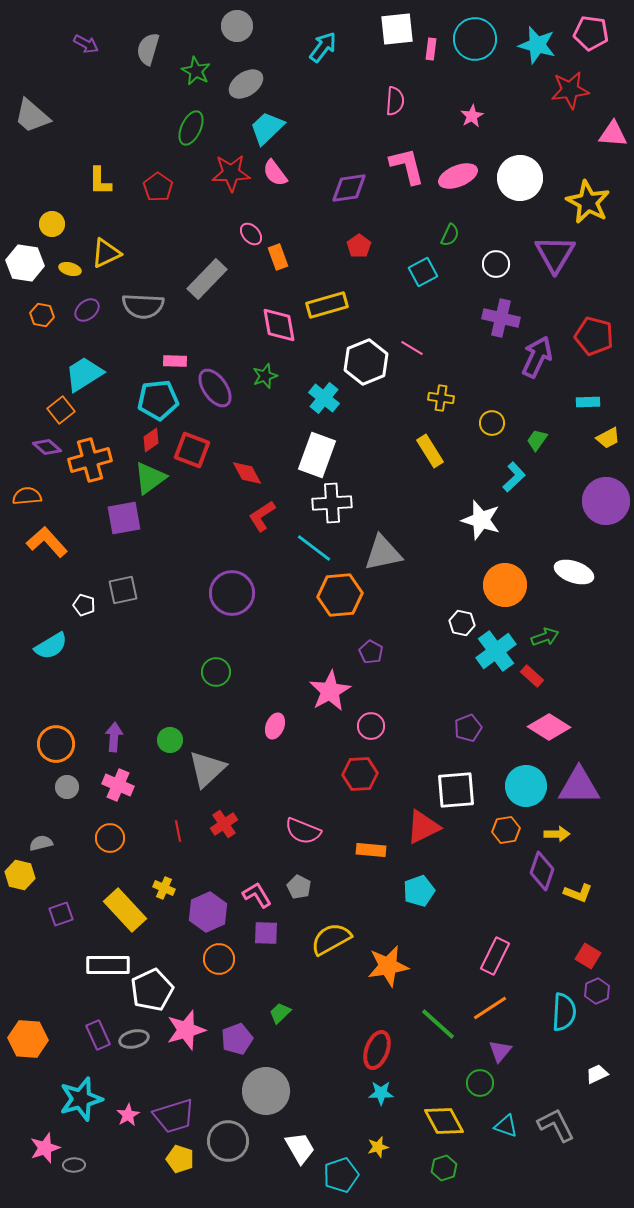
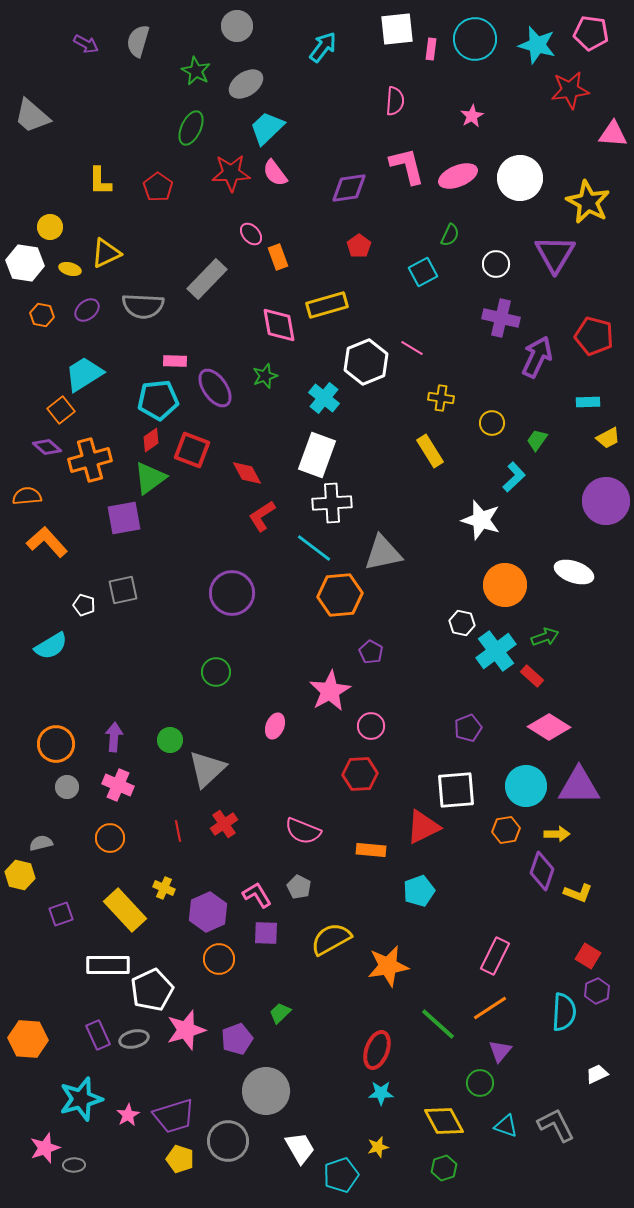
gray semicircle at (148, 49): moved 10 px left, 8 px up
yellow circle at (52, 224): moved 2 px left, 3 px down
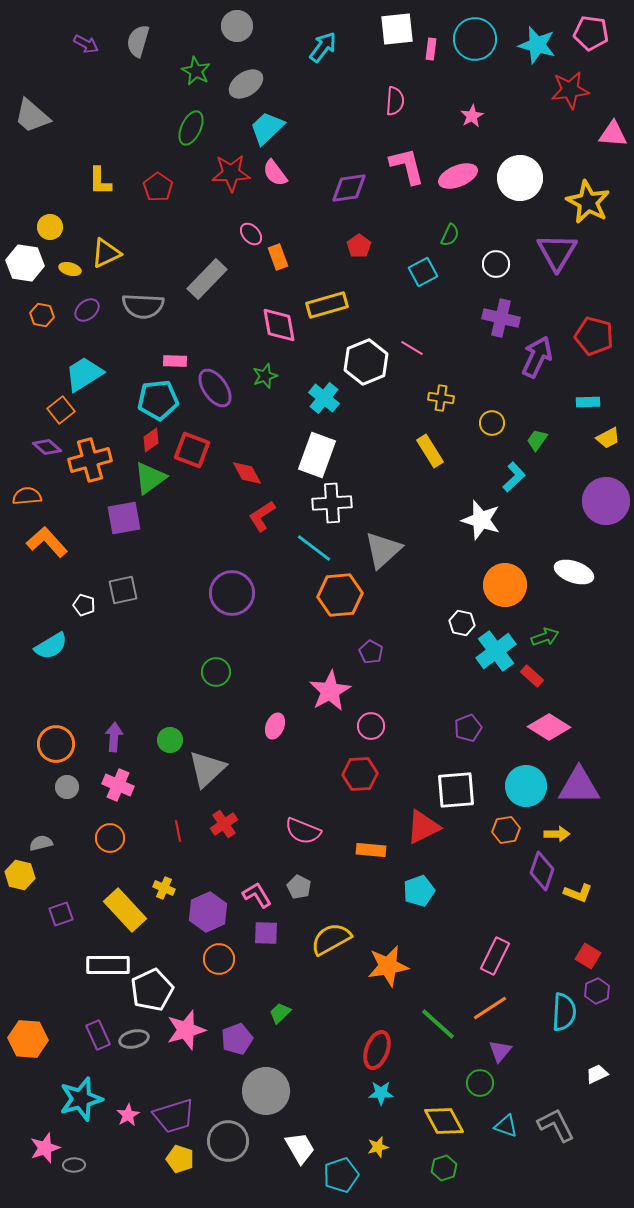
purple triangle at (555, 254): moved 2 px right, 2 px up
gray triangle at (383, 553): moved 3 px up; rotated 30 degrees counterclockwise
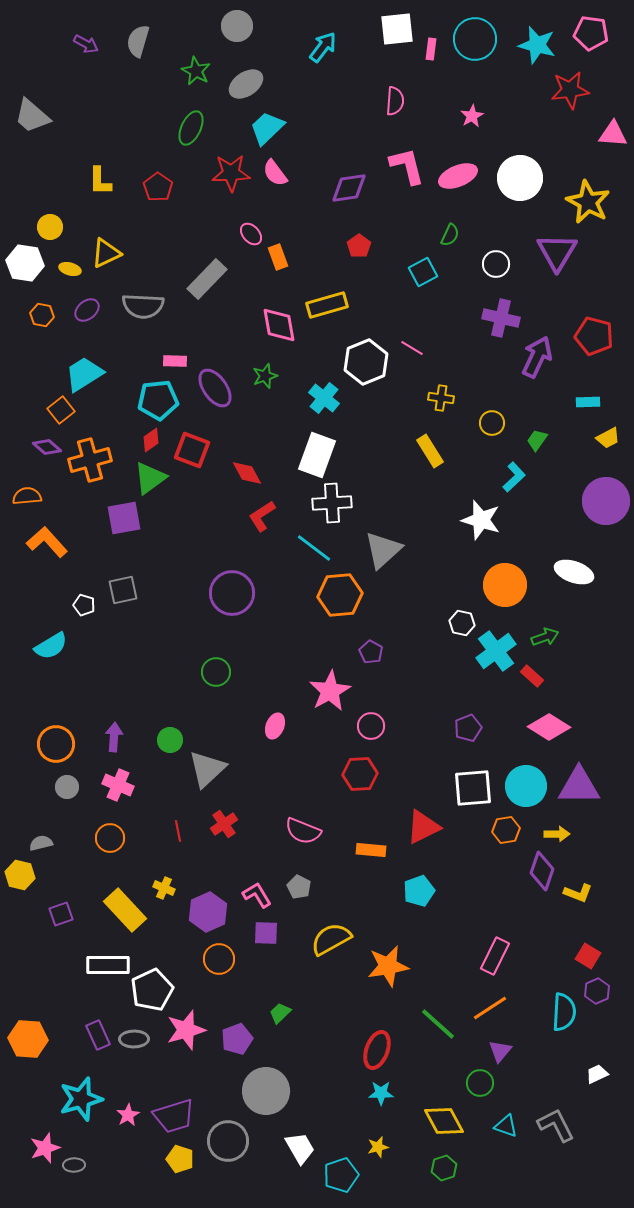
white square at (456, 790): moved 17 px right, 2 px up
gray ellipse at (134, 1039): rotated 12 degrees clockwise
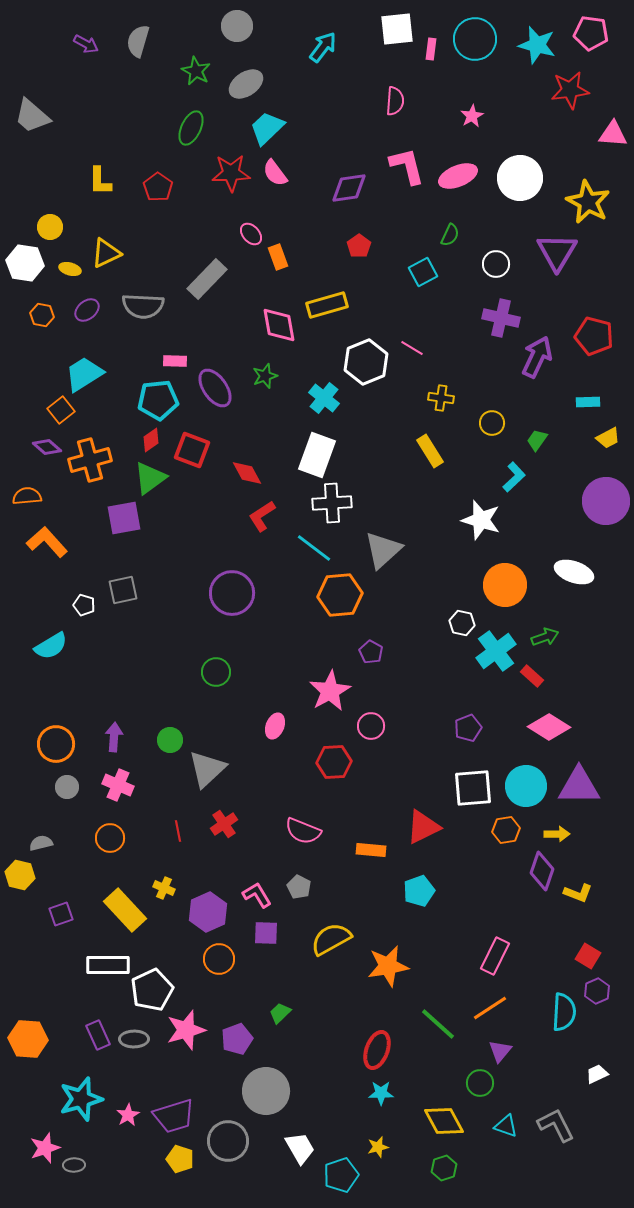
red hexagon at (360, 774): moved 26 px left, 12 px up
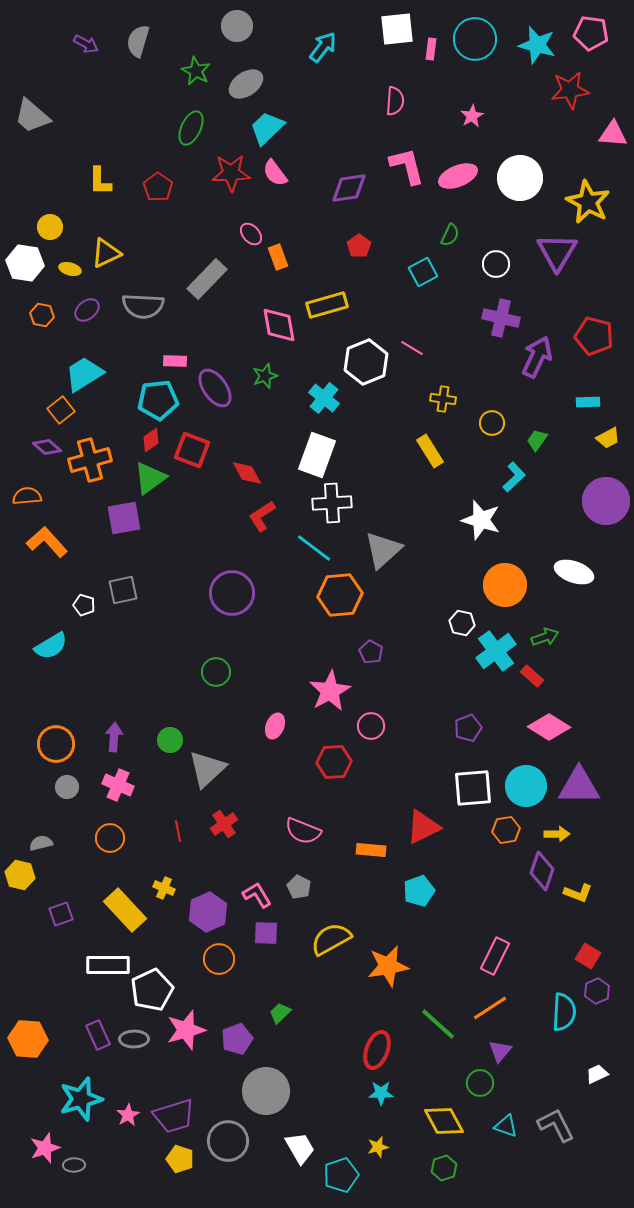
yellow cross at (441, 398): moved 2 px right, 1 px down
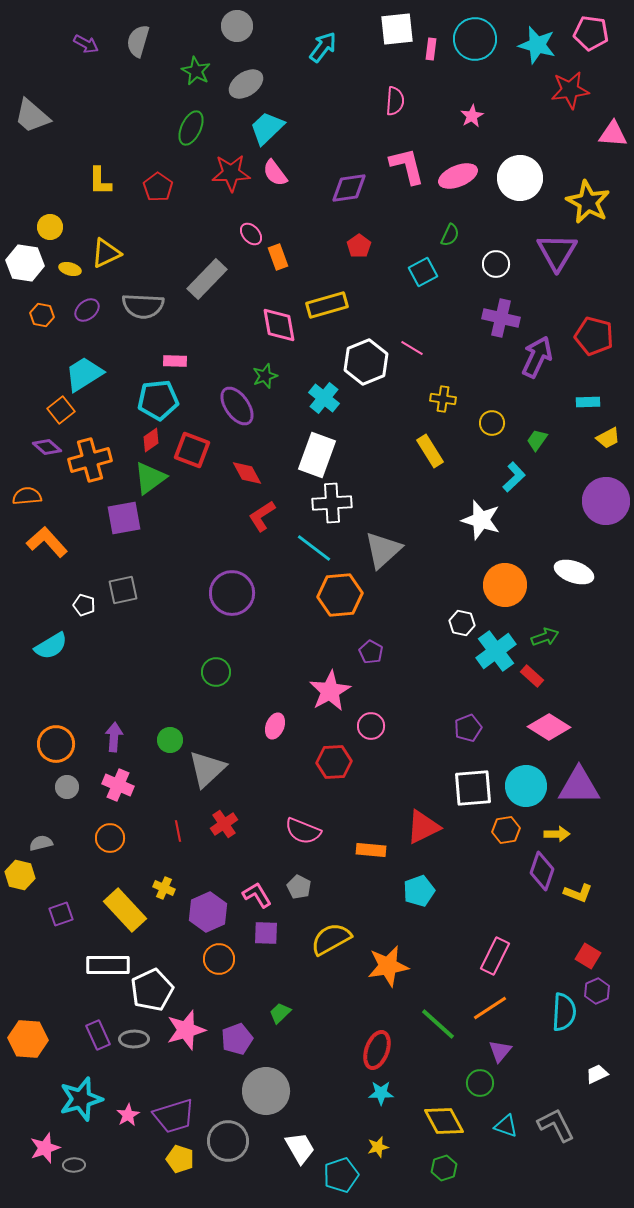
purple ellipse at (215, 388): moved 22 px right, 18 px down
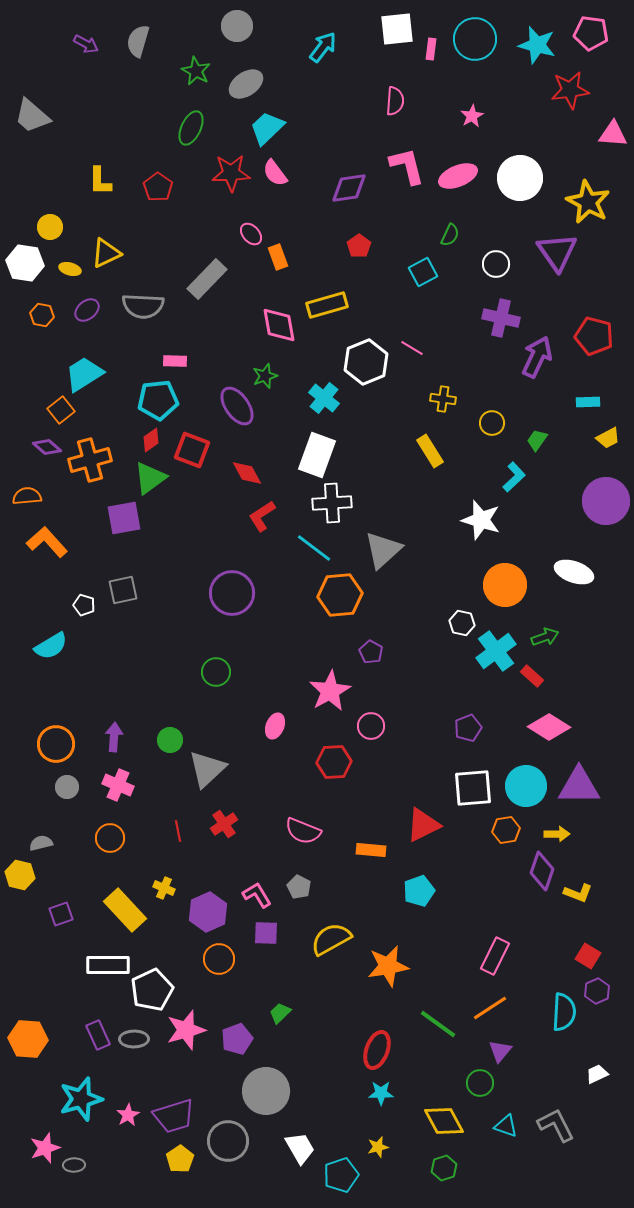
purple triangle at (557, 252): rotated 6 degrees counterclockwise
red triangle at (423, 827): moved 2 px up
green line at (438, 1024): rotated 6 degrees counterclockwise
yellow pentagon at (180, 1159): rotated 20 degrees clockwise
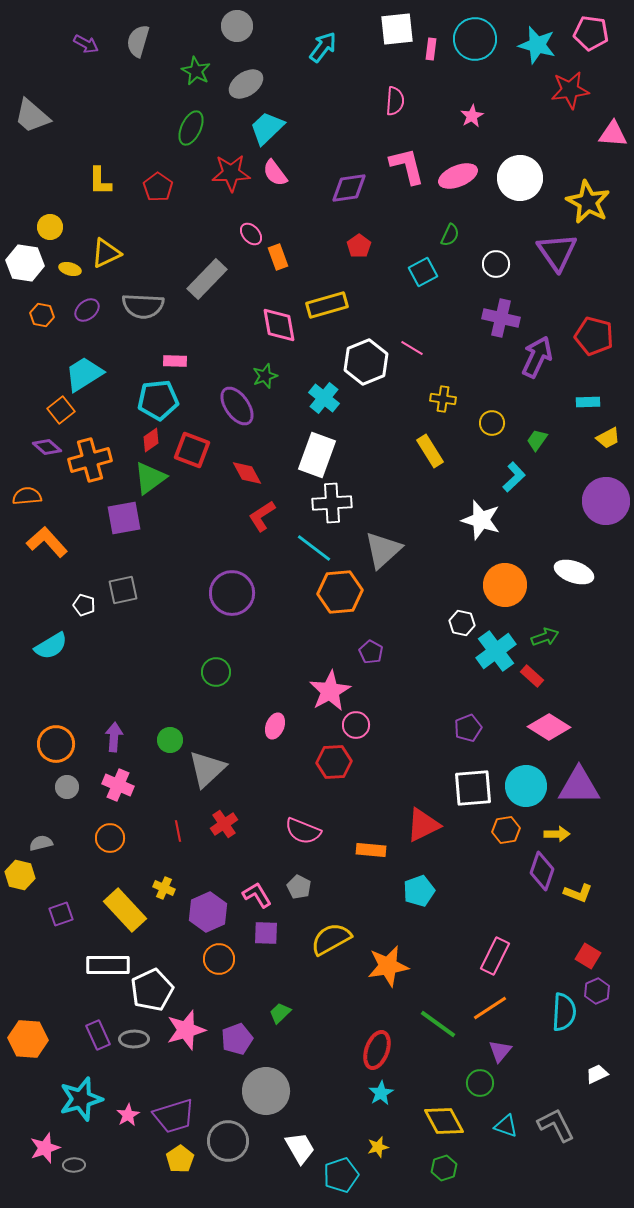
orange hexagon at (340, 595): moved 3 px up
pink circle at (371, 726): moved 15 px left, 1 px up
cyan star at (381, 1093): rotated 30 degrees counterclockwise
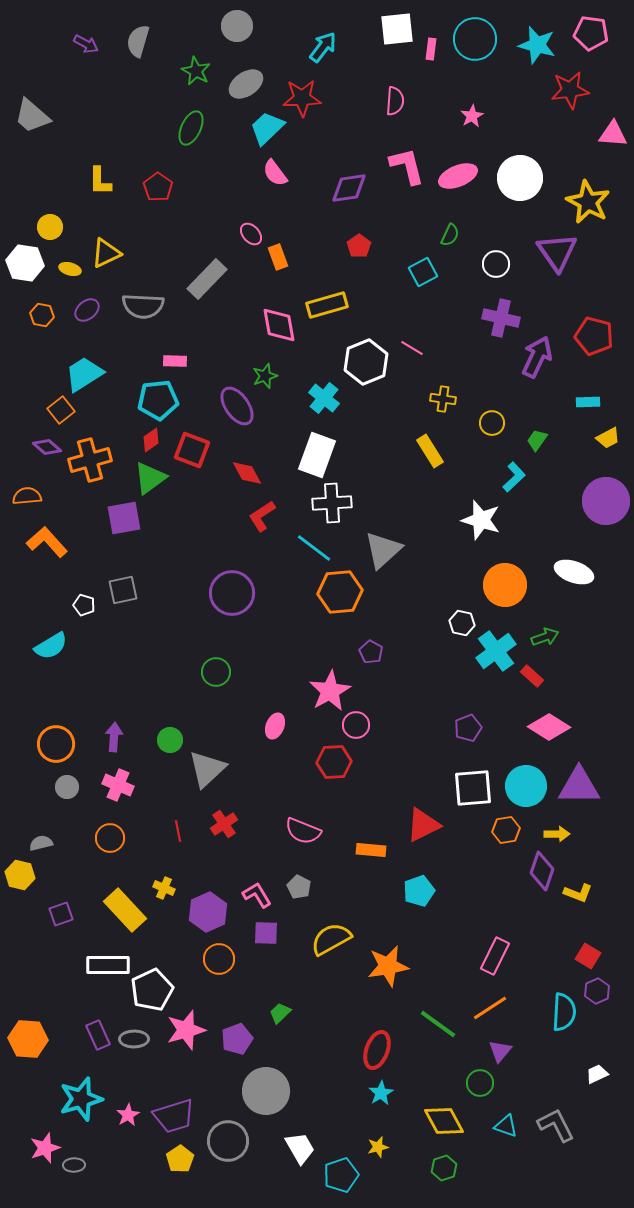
red star at (231, 173): moved 71 px right, 75 px up
